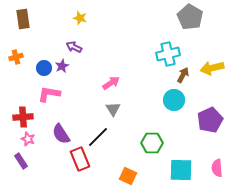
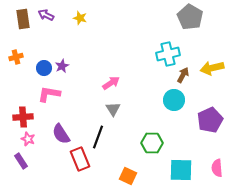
purple arrow: moved 28 px left, 32 px up
black line: rotated 25 degrees counterclockwise
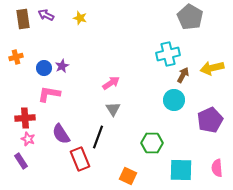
red cross: moved 2 px right, 1 px down
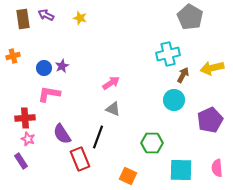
orange cross: moved 3 px left, 1 px up
gray triangle: rotated 35 degrees counterclockwise
purple semicircle: moved 1 px right
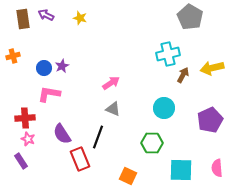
cyan circle: moved 10 px left, 8 px down
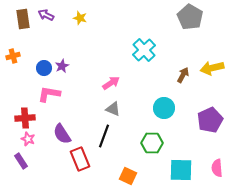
cyan cross: moved 24 px left, 4 px up; rotated 30 degrees counterclockwise
black line: moved 6 px right, 1 px up
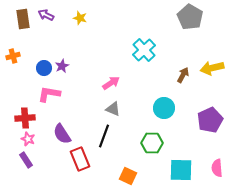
purple rectangle: moved 5 px right, 1 px up
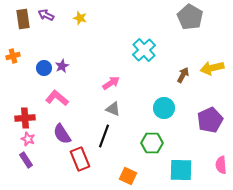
pink L-shape: moved 8 px right, 4 px down; rotated 30 degrees clockwise
pink semicircle: moved 4 px right, 3 px up
